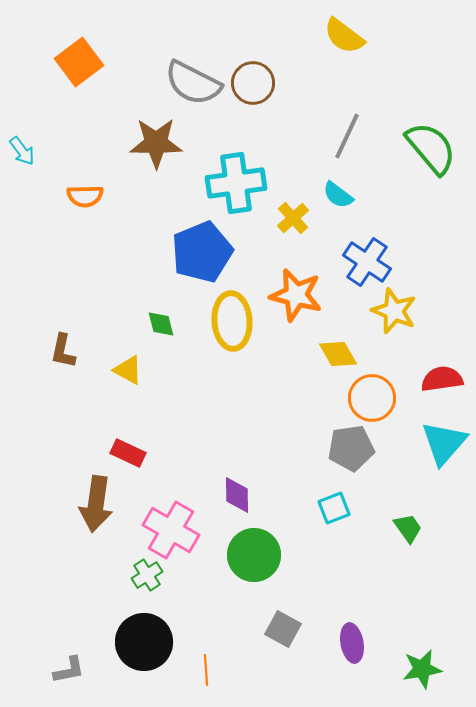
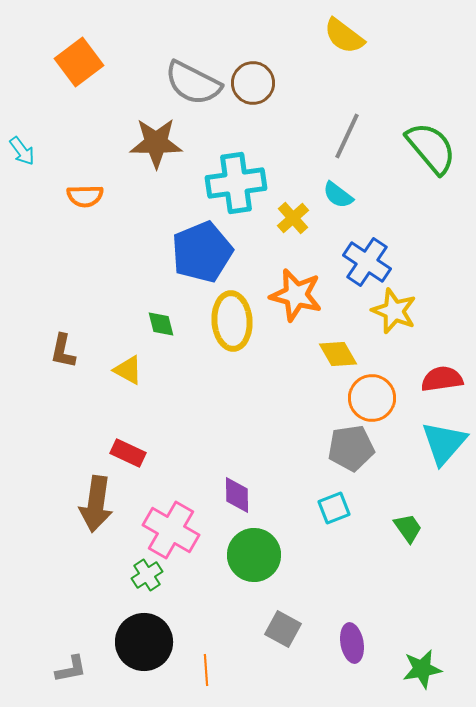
gray L-shape: moved 2 px right, 1 px up
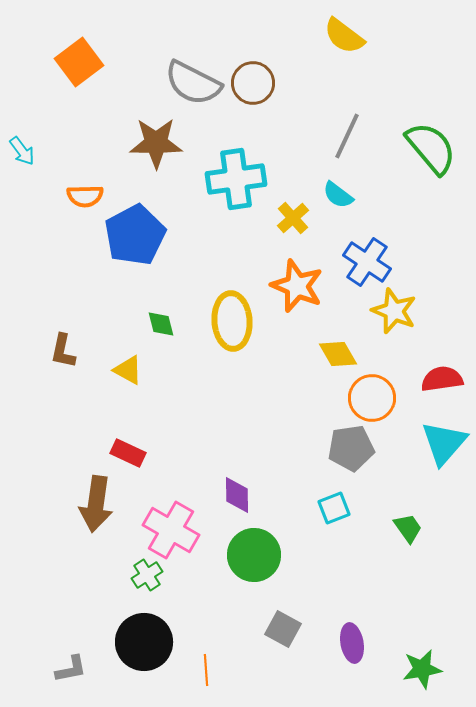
cyan cross: moved 4 px up
blue pentagon: moved 67 px left, 17 px up; rotated 6 degrees counterclockwise
orange star: moved 1 px right, 9 px up; rotated 8 degrees clockwise
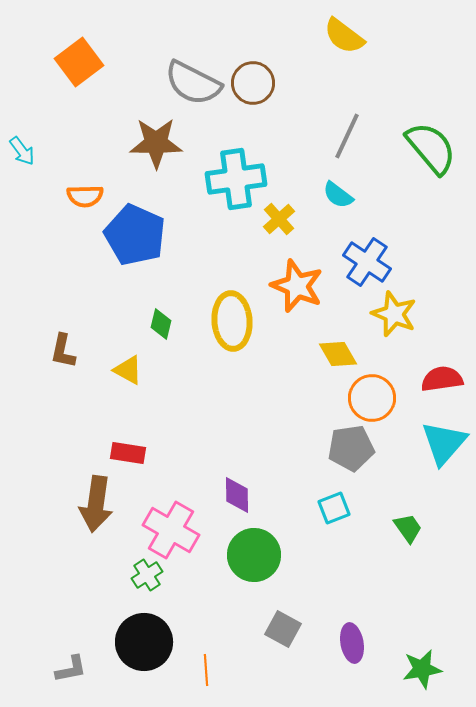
yellow cross: moved 14 px left, 1 px down
blue pentagon: rotated 20 degrees counterclockwise
yellow star: moved 3 px down
green diamond: rotated 28 degrees clockwise
red rectangle: rotated 16 degrees counterclockwise
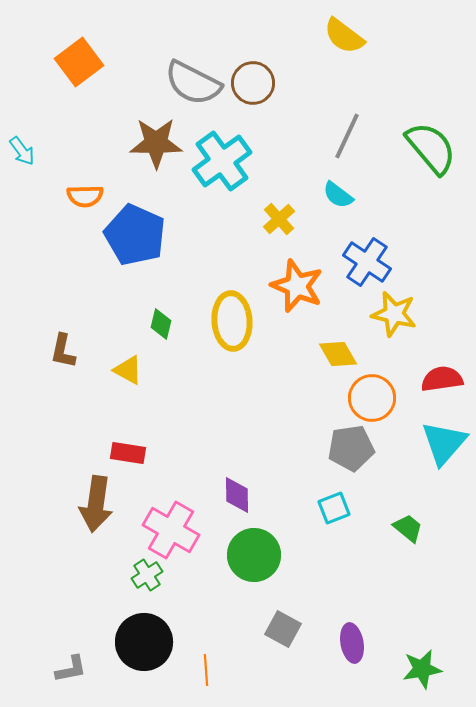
cyan cross: moved 14 px left, 18 px up; rotated 28 degrees counterclockwise
yellow star: rotated 9 degrees counterclockwise
green trapezoid: rotated 16 degrees counterclockwise
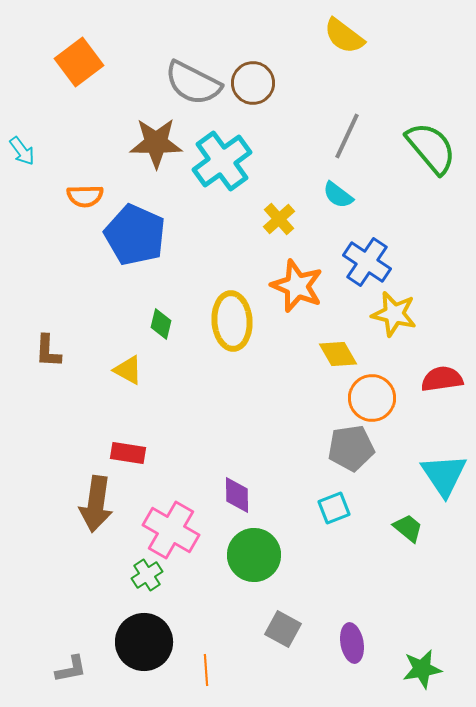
brown L-shape: moved 15 px left; rotated 9 degrees counterclockwise
cyan triangle: moved 32 px down; rotated 15 degrees counterclockwise
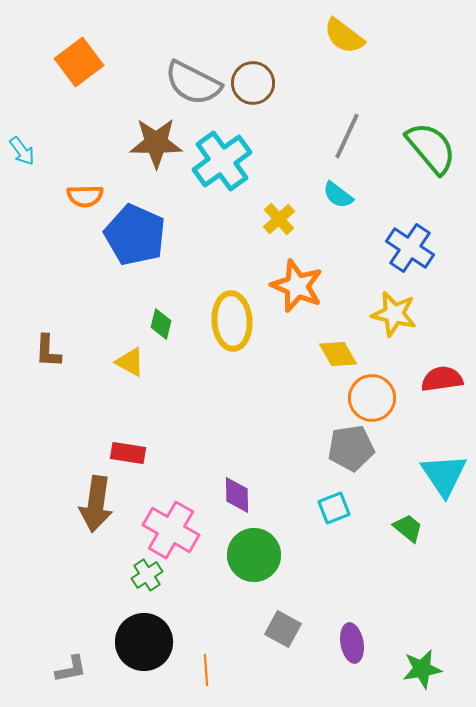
blue cross: moved 43 px right, 14 px up
yellow triangle: moved 2 px right, 8 px up
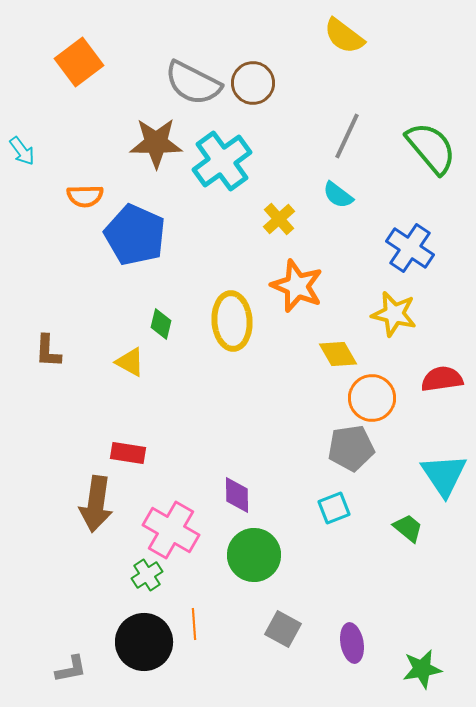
orange line: moved 12 px left, 46 px up
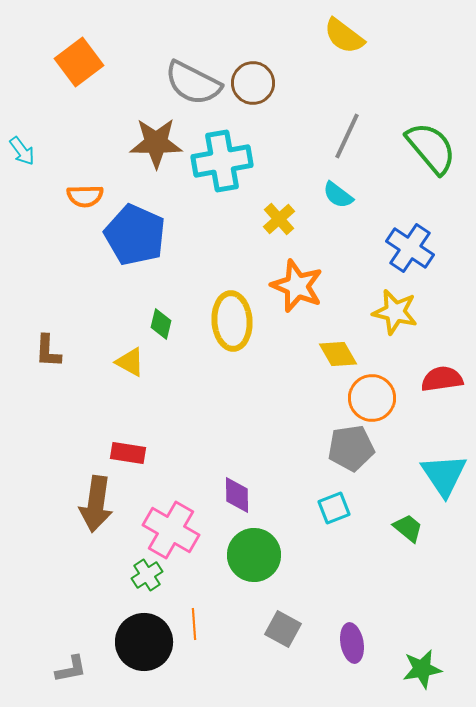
cyan cross: rotated 26 degrees clockwise
yellow star: moved 1 px right, 2 px up
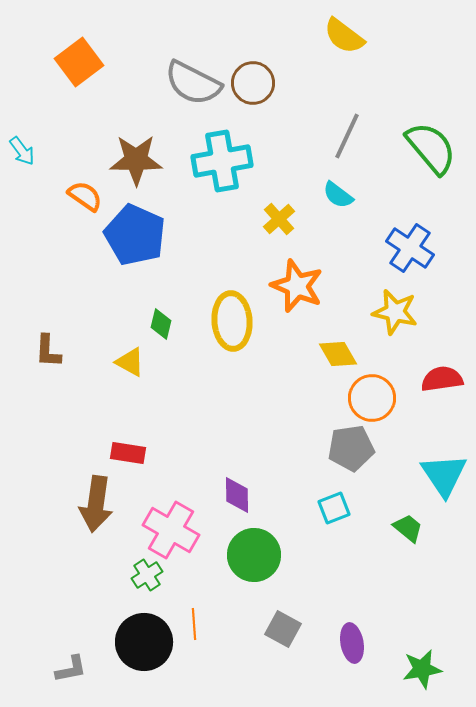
brown star: moved 20 px left, 17 px down
orange semicircle: rotated 144 degrees counterclockwise
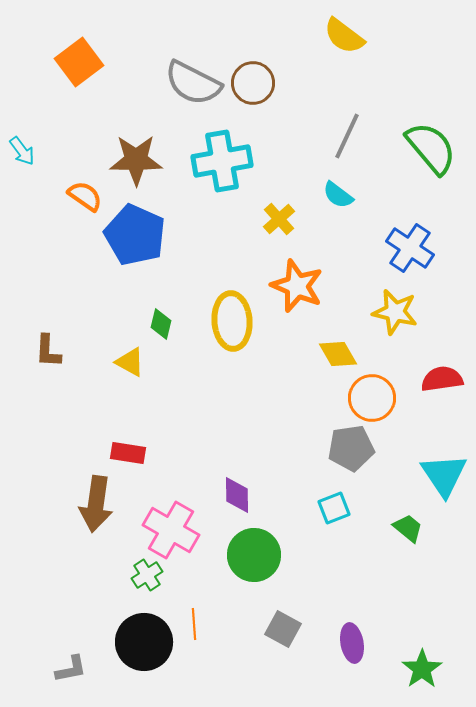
green star: rotated 24 degrees counterclockwise
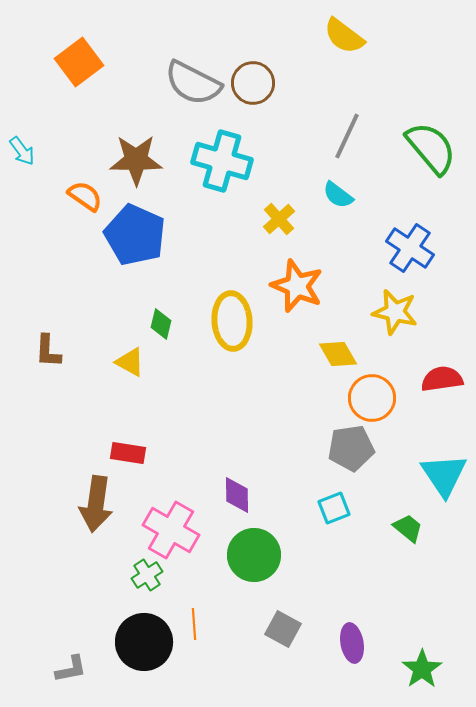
cyan cross: rotated 26 degrees clockwise
